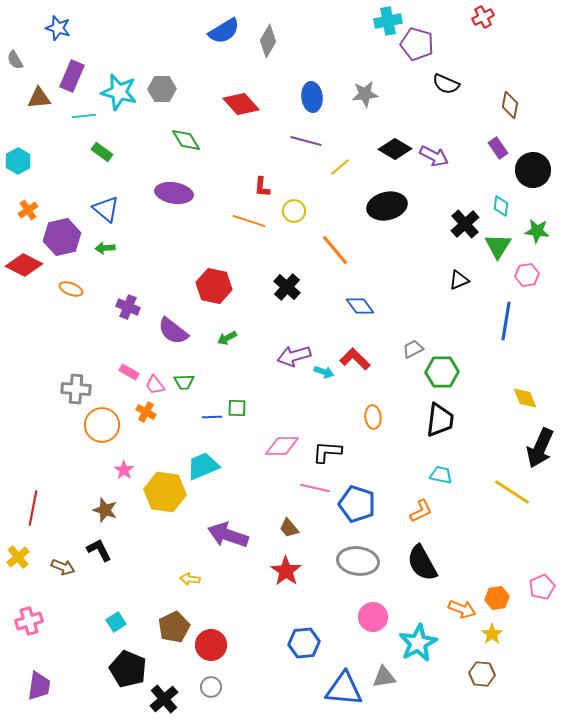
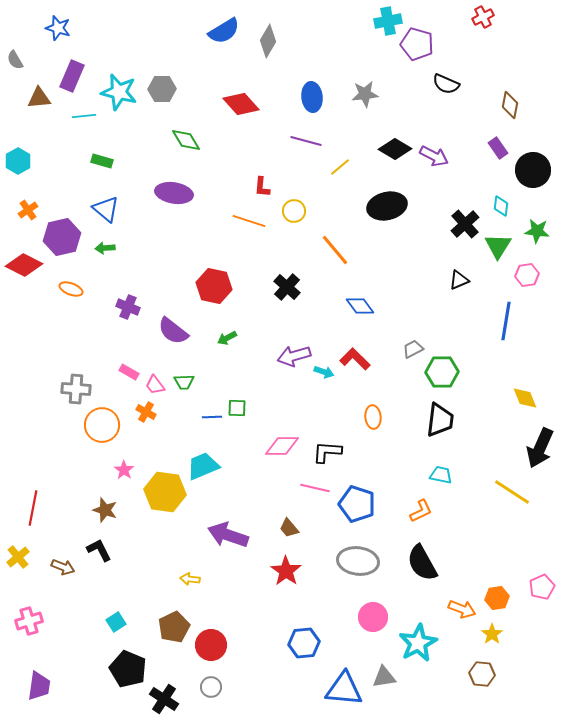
green rectangle at (102, 152): moved 9 px down; rotated 20 degrees counterclockwise
black cross at (164, 699): rotated 16 degrees counterclockwise
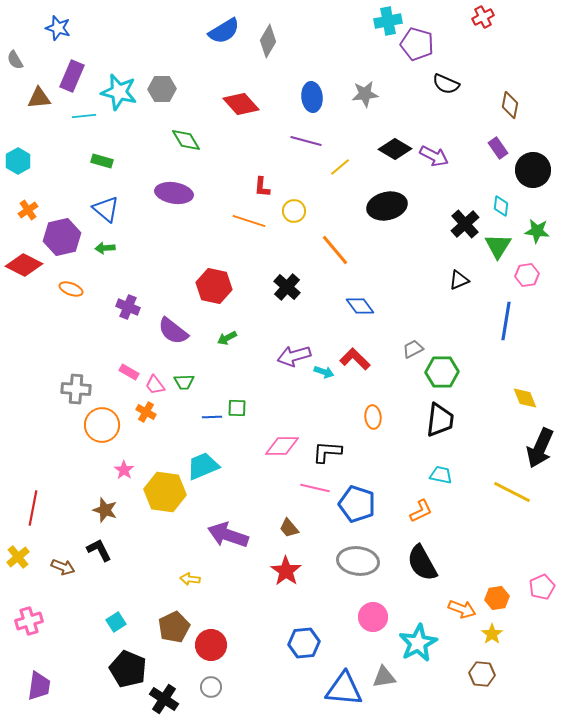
yellow line at (512, 492): rotated 6 degrees counterclockwise
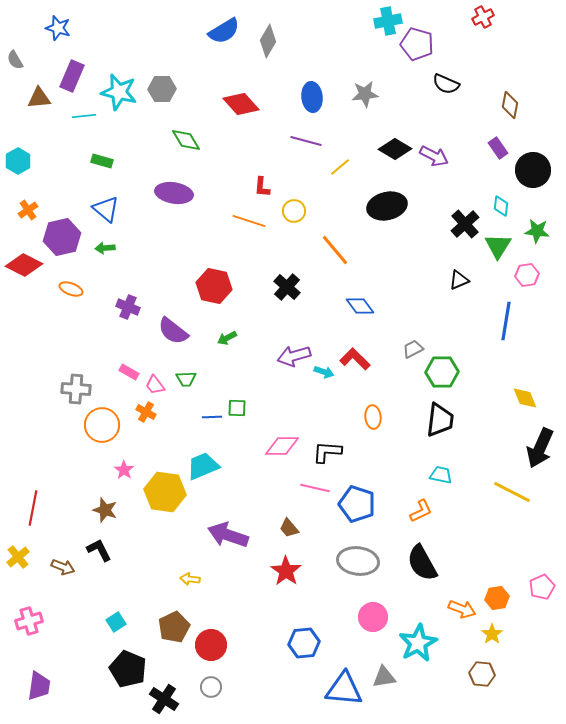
green trapezoid at (184, 382): moved 2 px right, 3 px up
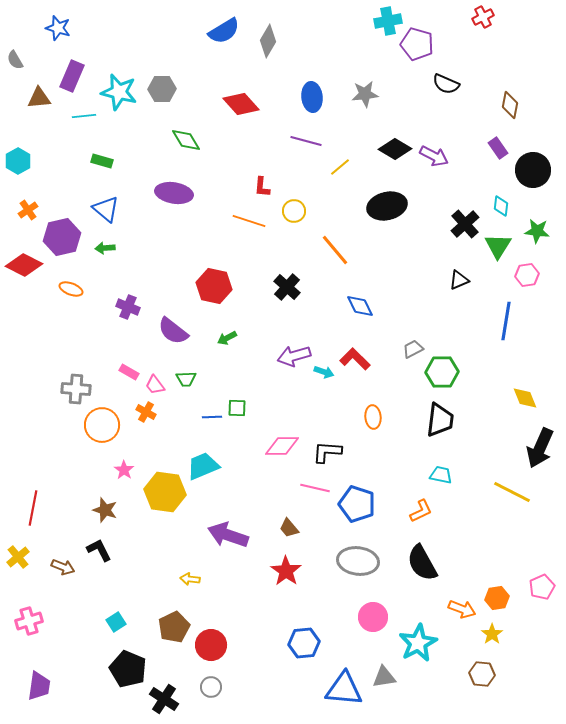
blue diamond at (360, 306): rotated 12 degrees clockwise
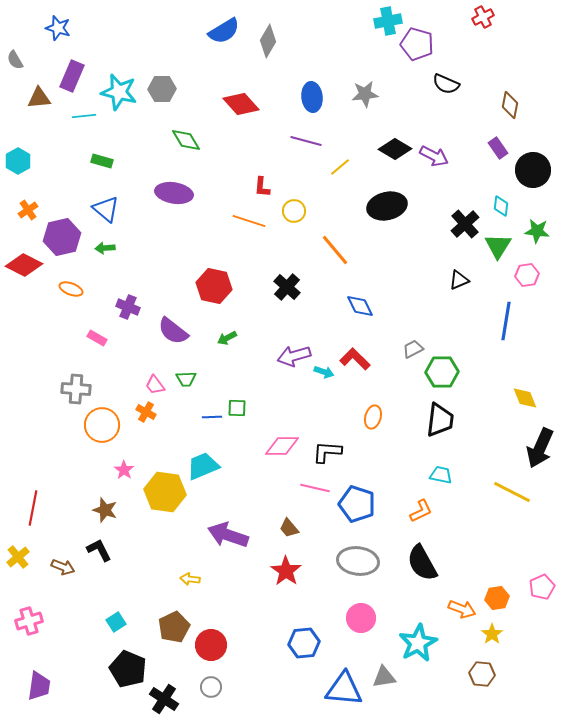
pink rectangle at (129, 372): moved 32 px left, 34 px up
orange ellipse at (373, 417): rotated 20 degrees clockwise
pink circle at (373, 617): moved 12 px left, 1 px down
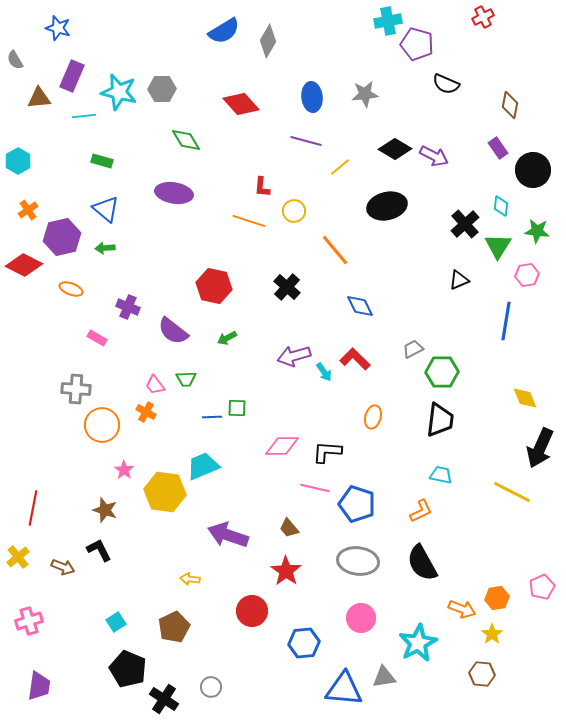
cyan arrow at (324, 372): rotated 36 degrees clockwise
red circle at (211, 645): moved 41 px right, 34 px up
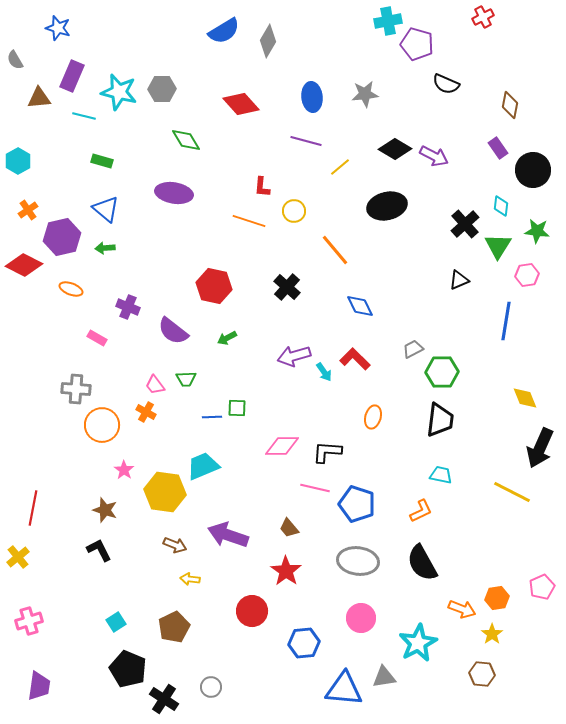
cyan line at (84, 116): rotated 20 degrees clockwise
brown arrow at (63, 567): moved 112 px right, 22 px up
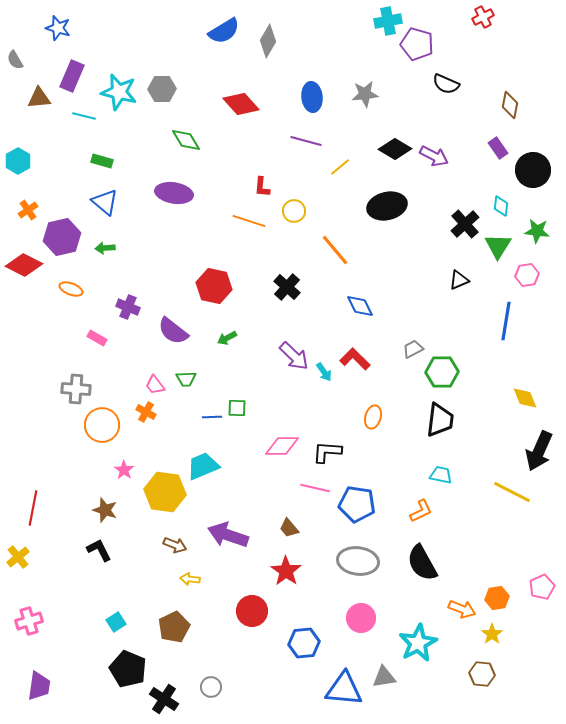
blue triangle at (106, 209): moved 1 px left, 7 px up
purple arrow at (294, 356): rotated 120 degrees counterclockwise
black arrow at (540, 448): moved 1 px left, 3 px down
blue pentagon at (357, 504): rotated 9 degrees counterclockwise
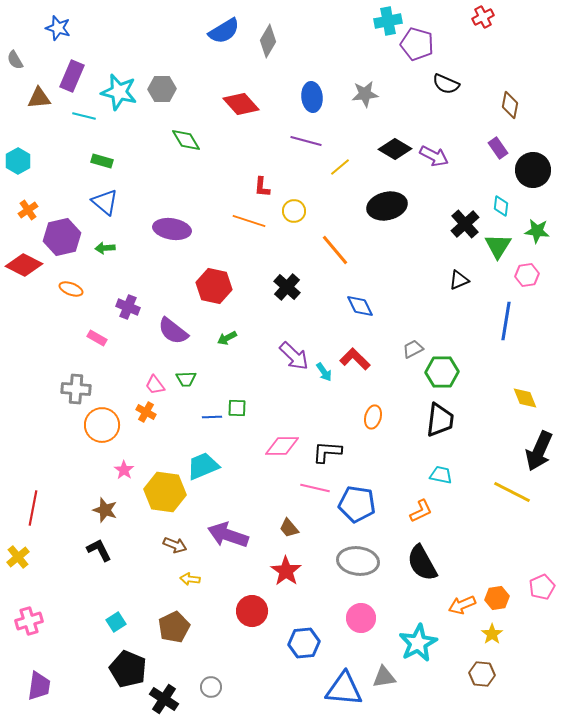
purple ellipse at (174, 193): moved 2 px left, 36 px down
orange arrow at (462, 609): moved 4 px up; rotated 136 degrees clockwise
